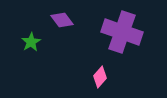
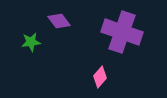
purple diamond: moved 3 px left, 1 px down
green star: rotated 24 degrees clockwise
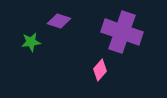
purple diamond: rotated 35 degrees counterclockwise
pink diamond: moved 7 px up
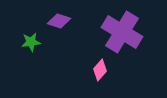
purple cross: rotated 12 degrees clockwise
